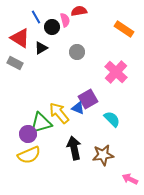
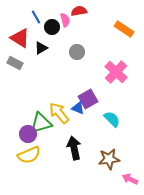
brown star: moved 6 px right, 4 px down
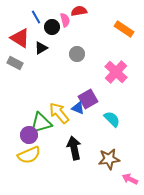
gray circle: moved 2 px down
purple circle: moved 1 px right, 1 px down
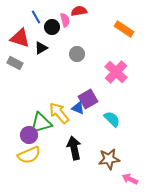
red triangle: rotated 15 degrees counterclockwise
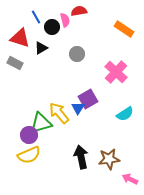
blue triangle: rotated 40 degrees clockwise
cyan semicircle: moved 13 px right, 5 px up; rotated 102 degrees clockwise
black arrow: moved 7 px right, 9 px down
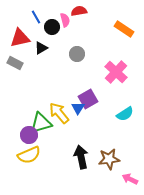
red triangle: rotated 30 degrees counterclockwise
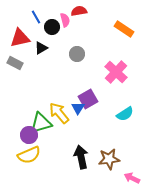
pink arrow: moved 2 px right, 1 px up
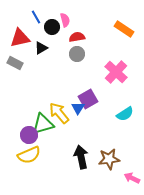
red semicircle: moved 2 px left, 26 px down
green triangle: moved 2 px right, 1 px down
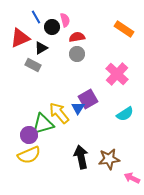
red triangle: rotated 10 degrees counterclockwise
gray rectangle: moved 18 px right, 2 px down
pink cross: moved 1 px right, 2 px down
